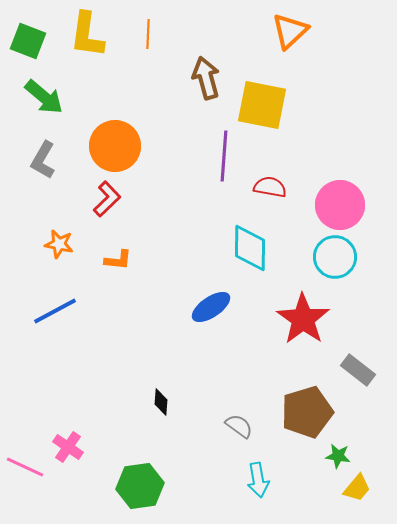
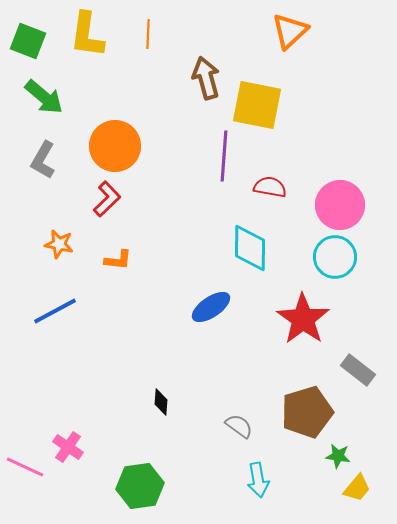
yellow square: moved 5 px left
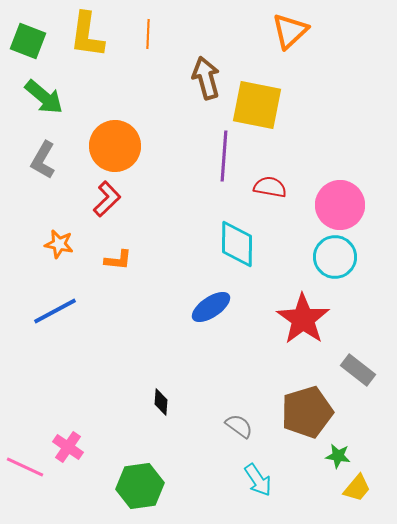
cyan diamond: moved 13 px left, 4 px up
cyan arrow: rotated 24 degrees counterclockwise
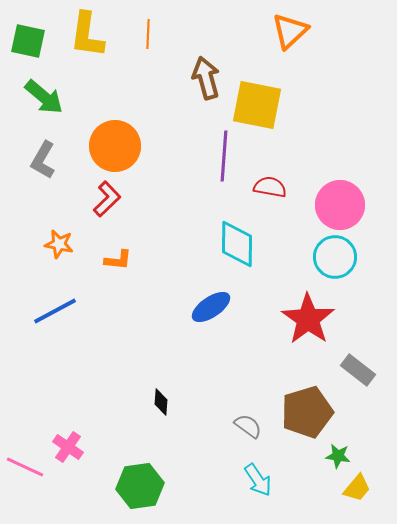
green square: rotated 9 degrees counterclockwise
red star: moved 5 px right
gray semicircle: moved 9 px right
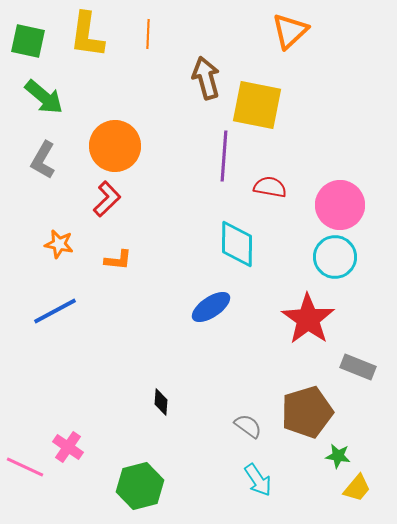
gray rectangle: moved 3 px up; rotated 16 degrees counterclockwise
green hexagon: rotated 6 degrees counterclockwise
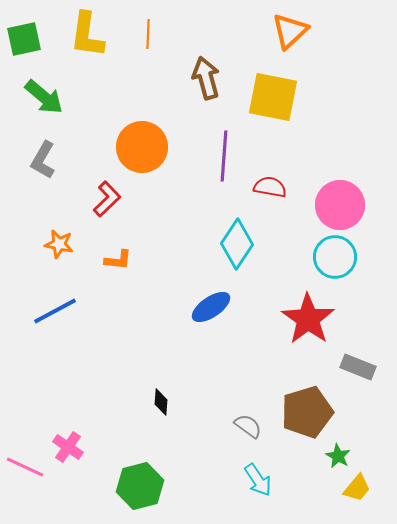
green square: moved 4 px left, 2 px up; rotated 24 degrees counterclockwise
yellow square: moved 16 px right, 8 px up
orange circle: moved 27 px right, 1 px down
cyan diamond: rotated 33 degrees clockwise
green star: rotated 20 degrees clockwise
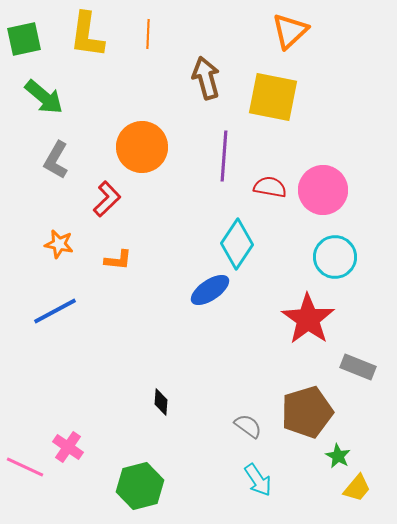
gray L-shape: moved 13 px right
pink circle: moved 17 px left, 15 px up
blue ellipse: moved 1 px left, 17 px up
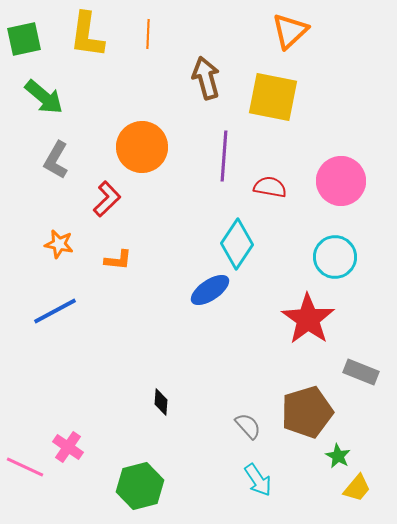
pink circle: moved 18 px right, 9 px up
gray rectangle: moved 3 px right, 5 px down
gray semicircle: rotated 12 degrees clockwise
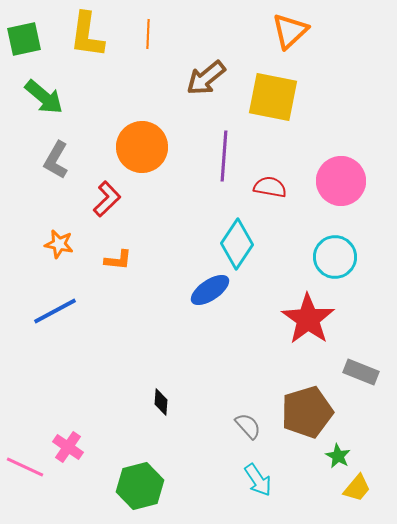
brown arrow: rotated 114 degrees counterclockwise
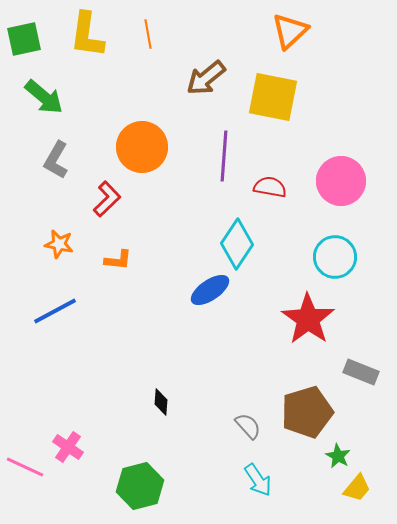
orange line: rotated 12 degrees counterclockwise
